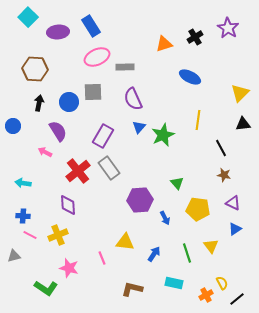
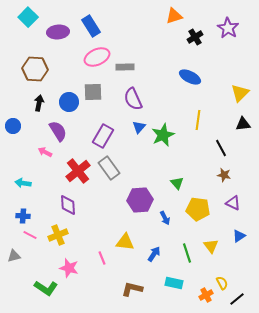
orange triangle at (164, 44): moved 10 px right, 28 px up
blue triangle at (235, 229): moved 4 px right, 7 px down
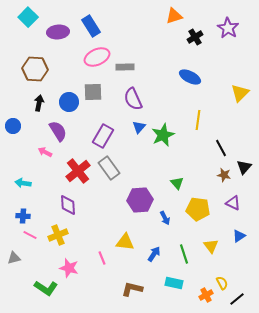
black triangle at (243, 124): moved 1 px right, 43 px down; rotated 42 degrees counterclockwise
green line at (187, 253): moved 3 px left, 1 px down
gray triangle at (14, 256): moved 2 px down
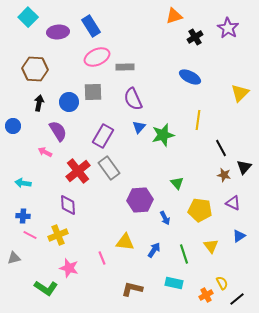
green star at (163, 135): rotated 10 degrees clockwise
yellow pentagon at (198, 209): moved 2 px right, 1 px down
blue arrow at (154, 254): moved 4 px up
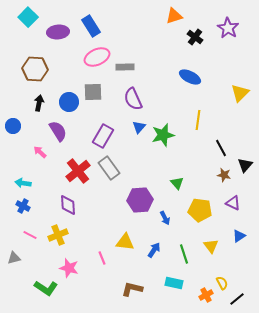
black cross at (195, 37): rotated 21 degrees counterclockwise
pink arrow at (45, 152): moved 5 px left; rotated 16 degrees clockwise
black triangle at (244, 167): moved 1 px right, 2 px up
blue cross at (23, 216): moved 10 px up; rotated 24 degrees clockwise
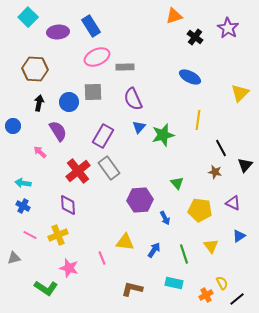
brown star at (224, 175): moved 9 px left, 3 px up
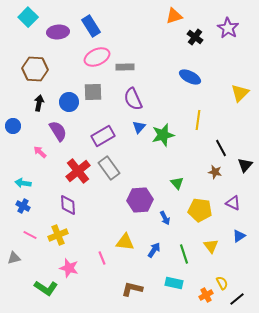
purple rectangle at (103, 136): rotated 30 degrees clockwise
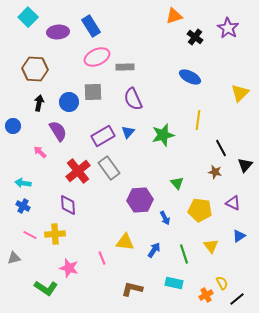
blue triangle at (139, 127): moved 11 px left, 5 px down
yellow cross at (58, 235): moved 3 px left, 1 px up; rotated 18 degrees clockwise
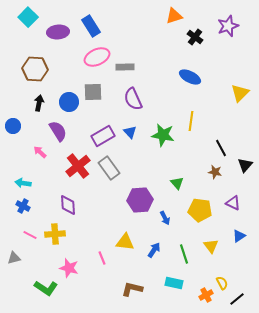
purple star at (228, 28): moved 2 px up; rotated 20 degrees clockwise
yellow line at (198, 120): moved 7 px left, 1 px down
blue triangle at (128, 132): moved 2 px right; rotated 24 degrees counterclockwise
green star at (163, 135): rotated 25 degrees clockwise
red cross at (78, 171): moved 5 px up
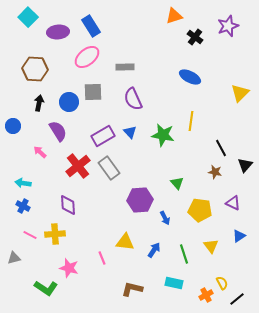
pink ellipse at (97, 57): moved 10 px left; rotated 15 degrees counterclockwise
